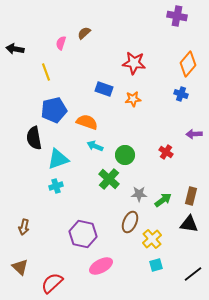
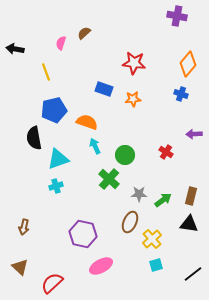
cyan arrow: rotated 42 degrees clockwise
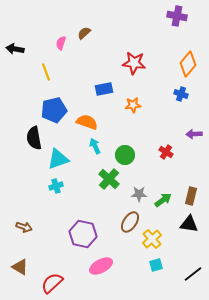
blue rectangle: rotated 30 degrees counterclockwise
orange star: moved 6 px down
brown ellipse: rotated 10 degrees clockwise
brown arrow: rotated 84 degrees counterclockwise
brown triangle: rotated 12 degrees counterclockwise
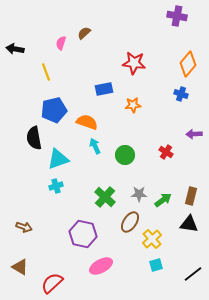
green cross: moved 4 px left, 18 px down
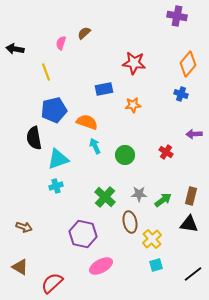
brown ellipse: rotated 45 degrees counterclockwise
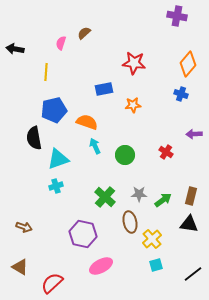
yellow line: rotated 24 degrees clockwise
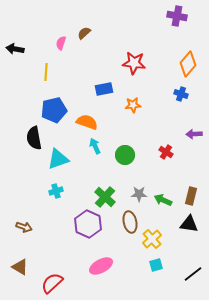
cyan cross: moved 5 px down
green arrow: rotated 120 degrees counterclockwise
purple hexagon: moved 5 px right, 10 px up; rotated 12 degrees clockwise
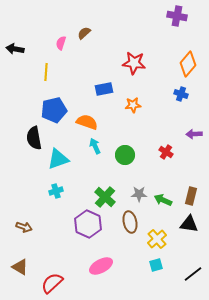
yellow cross: moved 5 px right
